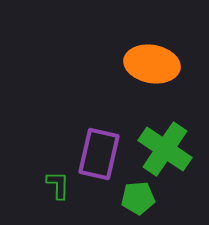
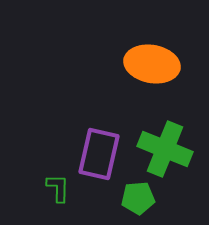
green cross: rotated 12 degrees counterclockwise
green L-shape: moved 3 px down
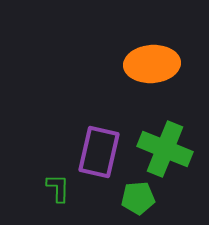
orange ellipse: rotated 14 degrees counterclockwise
purple rectangle: moved 2 px up
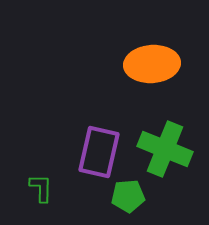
green L-shape: moved 17 px left
green pentagon: moved 10 px left, 2 px up
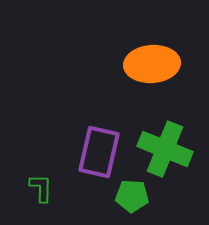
green pentagon: moved 4 px right; rotated 8 degrees clockwise
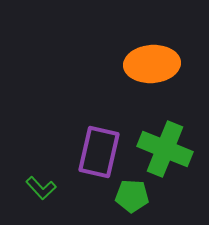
green L-shape: rotated 136 degrees clockwise
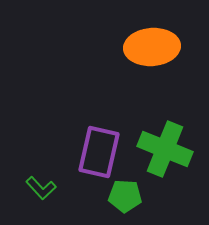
orange ellipse: moved 17 px up
green pentagon: moved 7 px left
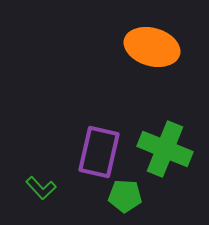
orange ellipse: rotated 20 degrees clockwise
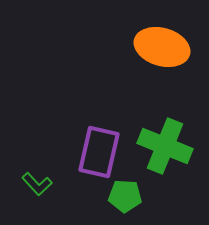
orange ellipse: moved 10 px right
green cross: moved 3 px up
green L-shape: moved 4 px left, 4 px up
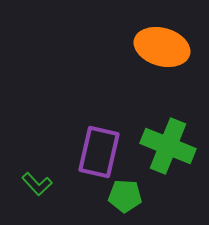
green cross: moved 3 px right
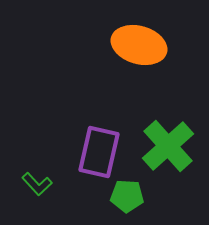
orange ellipse: moved 23 px left, 2 px up
green cross: rotated 26 degrees clockwise
green pentagon: moved 2 px right
